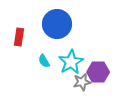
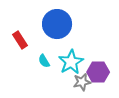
red rectangle: moved 1 px right, 3 px down; rotated 42 degrees counterclockwise
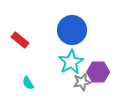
blue circle: moved 15 px right, 6 px down
red rectangle: rotated 18 degrees counterclockwise
cyan semicircle: moved 16 px left, 22 px down
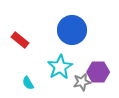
cyan star: moved 11 px left, 5 px down
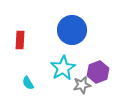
red rectangle: rotated 54 degrees clockwise
cyan star: moved 3 px right, 1 px down
purple hexagon: rotated 20 degrees counterclockwise
gray star: moved 3 px down
